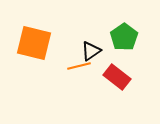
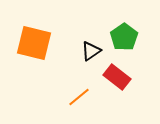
orange line: moved 31 px down; rotated 25 degrees counterclockwise
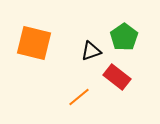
black triangle: rotated 15 degrees clockwise
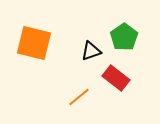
red rectangle: moved 1 px left, 1 px down
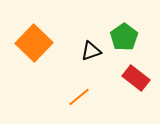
orange square: rotated 30 degrees clockwise
red rectangle: moved 20 px right
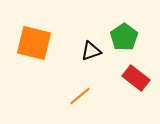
orange square: rotated 30 degrees counterclockwise
orange line: moved 1 px right, 1 px up
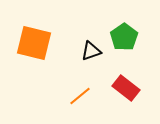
red rectangle: moved 10 px left, 10 px down
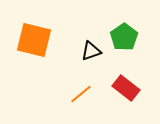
orange square: moved 3 px up
orange line: moved 1 px right, 2 px up
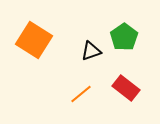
orange square: rotated 18 degrees clockwise
